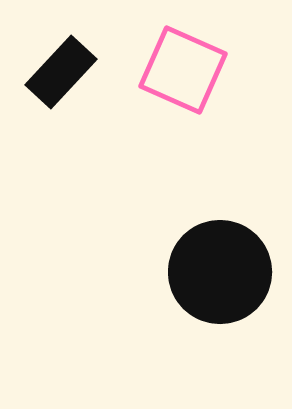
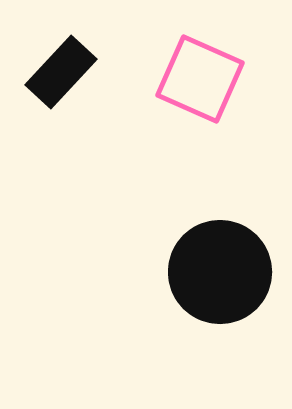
pink square: moved 17 px right, 9 px down
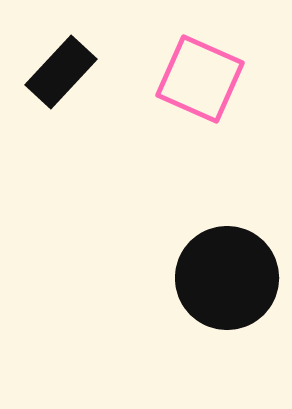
black circle: moved 7 px right, 6 px down
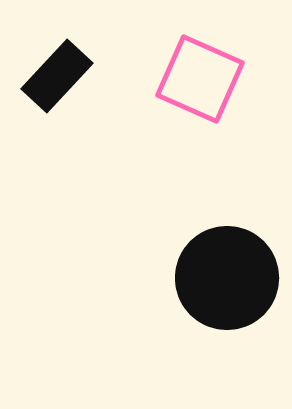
black rectangle: moved 4 px left, 4 px down
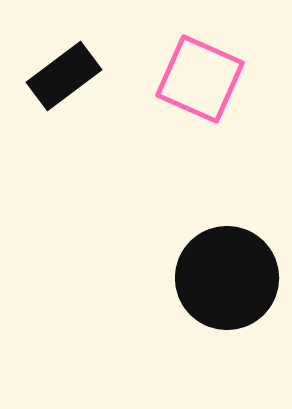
black rectangle: moved 7 px right; rotated 10 degrees clockwise
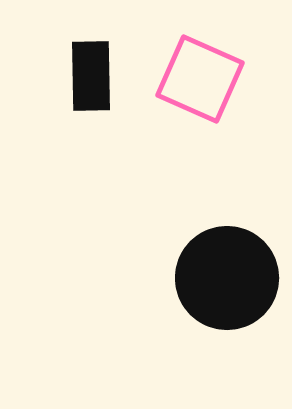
black rectangle: moved 27 px right; rotated 54 degrees counterclockwise
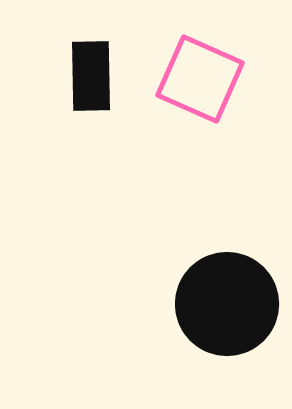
black circle: moved 26 px down
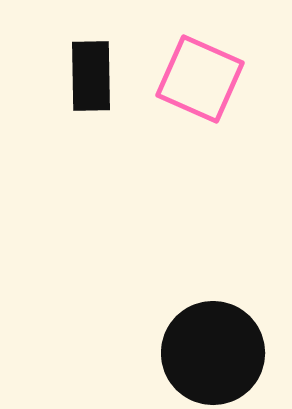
black circle: moved 14 px left, 49 px down
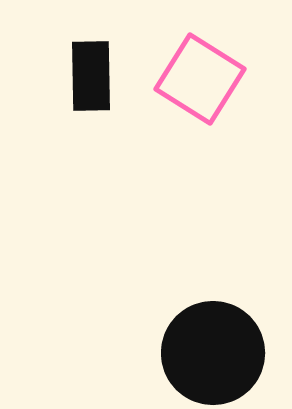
pink square: rotated 8 degrees clockwise
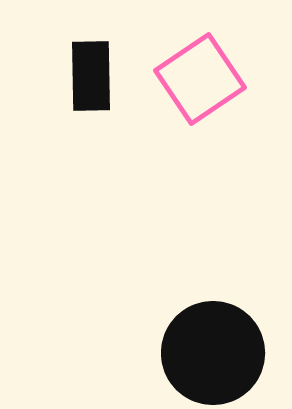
pink square: rotated 24 degrees clockwise
